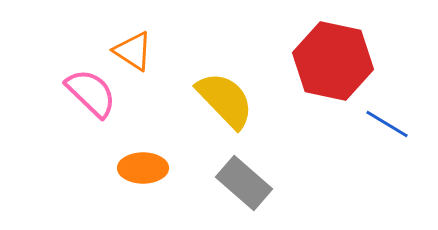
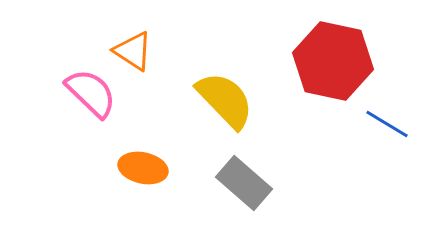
orange ellipse: rotated 12 degrees clockwise
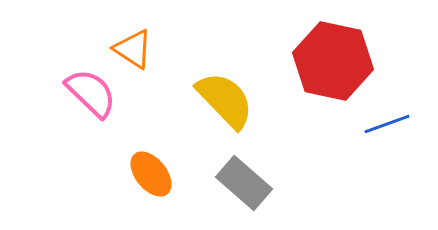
orange triangle: moved 2 px up
blue line: rotated 51 degrees counterclockwise
orange ellipse: moved 8 px right, 6 px down; rotated 39 degrees clockwise
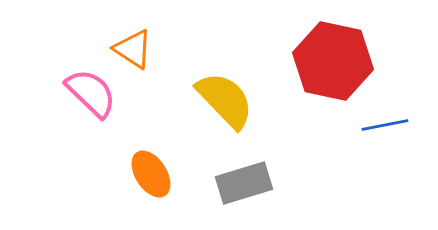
blue line: moved 2 px left, 1 px down; rotated 9 degrees clockwise
orange ellipse: rotated 6 degrees clockwise
gray rectangle: rotated 58 degrees counterclockwise
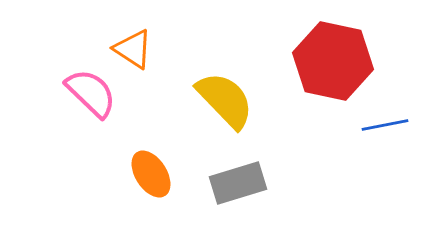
gray rectangle: moved 6 px left
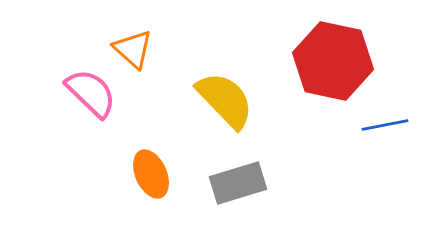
orange triangle: rotated 9 degrees clockwise
orange ellipse: rotated 9 degrees clockwise
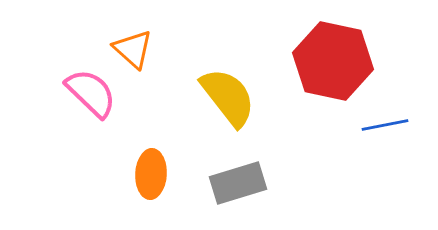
yellow semicircle: moved 3 px right, 3 px up; rotated 6 degrees clockwise
orange ellipse: rotated 27 degrees clockwise
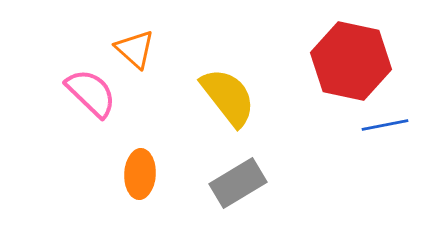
orange triangle: moved 2 px right
red hexagon: moved 18 px right
orange ellipse: moved 11 px left
gray rectangle: rotated 14 degrees counterclockwise
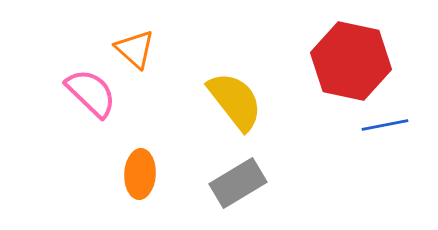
yellow semicircle: moved 7 px right, 4 px down
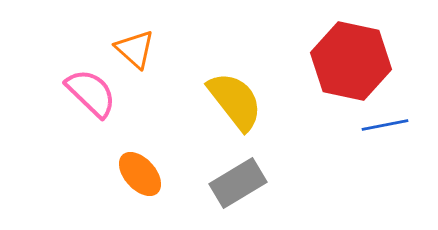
orange ellipse: rotated 45 degrees counterclockwise
